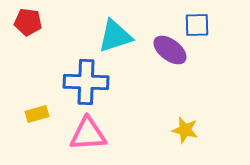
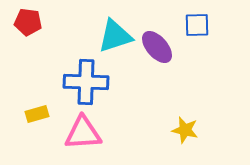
purple ellipse: moved 13 px left, 3 px up; rotated 12 degrees clockwise
pink triangle: moved 5 px left, 1 px up
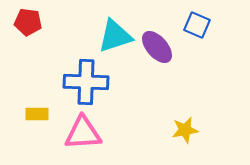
blue square: rotated 24 degrees clockwise
yellow rectangle: rotated 15 degrees clockwise
yellow star: rotated 24 degrees counterclockwise
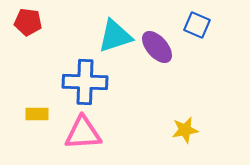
blue cross: moved 1 px left
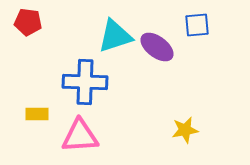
blue square: rotated 28 degrees counterclockwise
purple ellipse: rotated 12 degrees counterclockwise
pink triangle: moved 3 px left, 3 px down
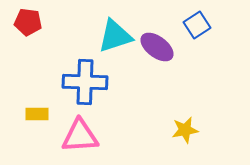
blue square: rotated 28 degrees counterclockwise
